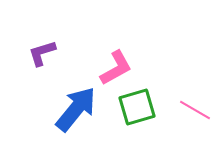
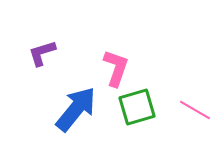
pink L-shape: rotated 42 degrees counterclockwise
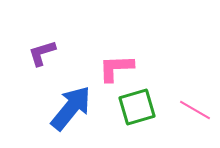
pink L-shape: rotated 111 degrees counterclockwise
blue arrow: moved 5 px left, 1 px up
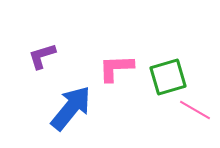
purple L-shape: moved 3 px down
green square: moved 31 px right, 30 px up
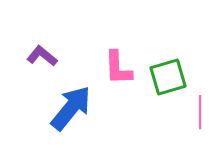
purple L-shape: rotated 56 degrees clockwise
pink L-shape: moved 2 px right; rotated 90 degrees counterclockwise
pink line: moved 5 px right, 2 px down; rotated 60 degrees clockwise
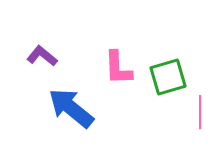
blue arrow: rotated 90 degrees counterclockwise
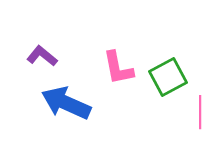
pink L-shape: rotated 9 degrees counterclockwise
green square: rotated 12 degrees counterclockwise
blue arrow: moved 5 px left, 5 px up; rotated 15 degrees counterclockwise
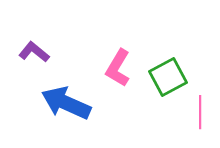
purple L-shape: moved 8 px left, 4 px up
pink L-shape: rotated 42 degrees clockwise
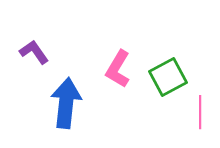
purple L-shape: rotated 16 degrees clockwise
pink L-shape: moved 1 px down
blue arrow: rotated 72 degrees clockwise
